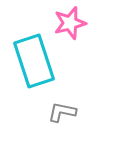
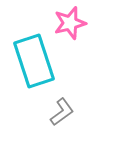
gray L-shape: rotated 132 degrees clockwise
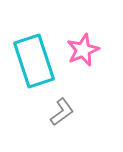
pink star: moved 13 px right, 27 px down; rotated 8 degrees counterclockwise
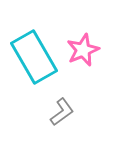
cyan rectangle: moved 4 px up; rotated 12 degrees counterclockwise
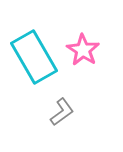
pink star: rotated 16 degrees counterclockwise
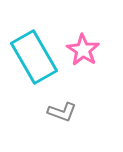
gray L-shape: rotated 56 degrees clockwise
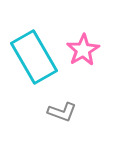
pink star: rotated 8 degrees clockwise
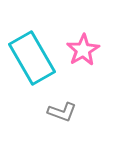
cyan rectangle: moved 2 px left, 1 px down
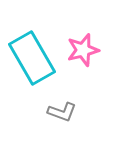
pink star: rotated 16 degrees clockwise
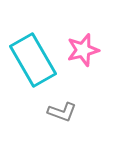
cyan rectangle: moved 1 px right, 2 px down
